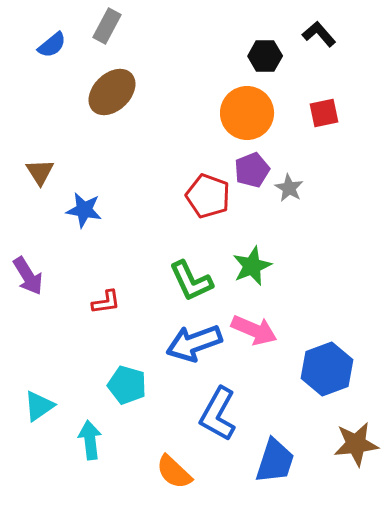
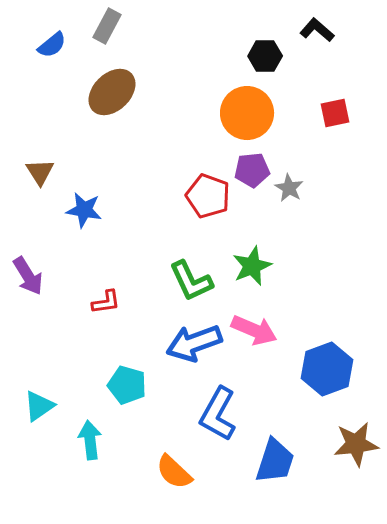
black L-shape: moved 2 px left, 4 px up; rotated 8 degrees counterclockwise
red square: moved 11 px right
purple pentagon: rotated 16 degrees clockwise
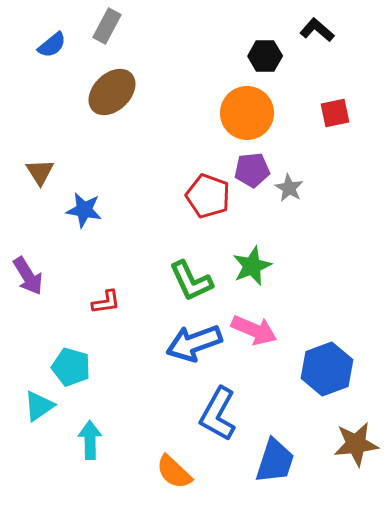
cyan pentagon: moved 56 px left, 18 px up
cyan arrow: rotated 6 degrees clockwise
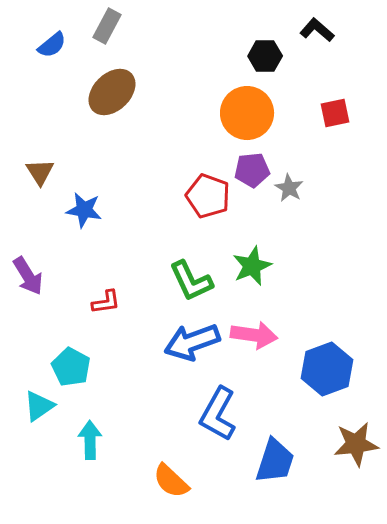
pink arrow: moved 5 px down; rotated 15 degrees counterclockwise
blue arrow: moved 2 px left, 1 px up
cyan pentagon: rotated 12 degrees clockwise
orange semicircle: moved 3 px left, 9 px down
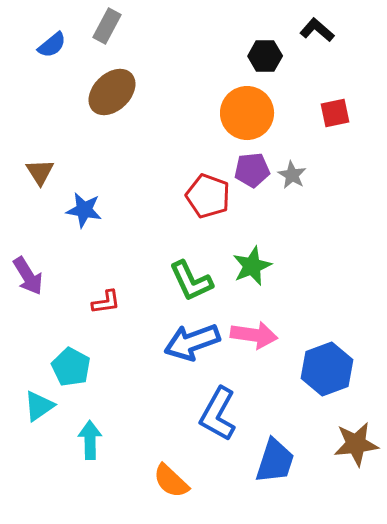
gray star: moved 3 px right, 13 px up
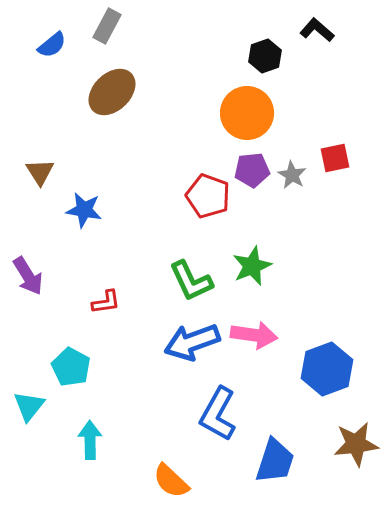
black hexagon: rotated 20 degrees counterclockwise
red square: moved 45 px down
cyan triangle: moved 10 px left; rotated 16 degrees counterclockwise
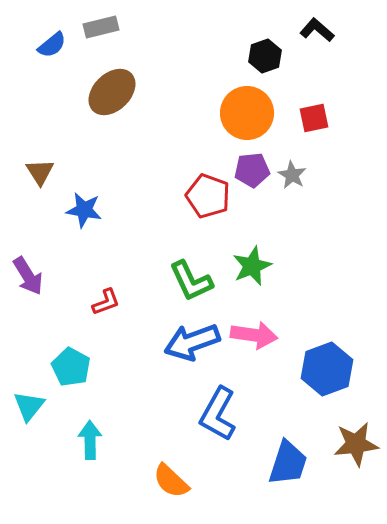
gray rectangle: moved 6 px left, 1 px down; rotated 48 degrees clockwise
red square: moved 21 px left, 40 px up
red L-shape: rotated 12 degrees counterclockwise
blue trapezoid: moved 13 px right, 2 px down
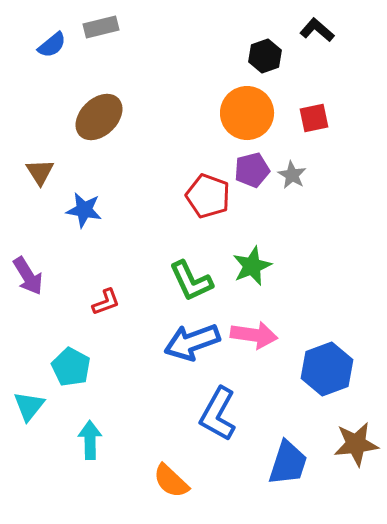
brown ellipse: moved 13 px left, 25 px down
purple pentagon: rotated 8 degrees counterclockwise
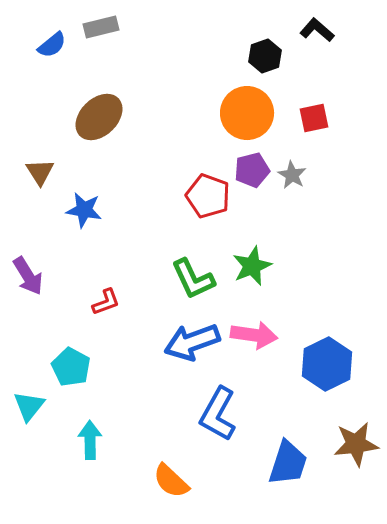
green L-shape: moved 2 px right, 2 px up
blue hexagon: moved 5 px up; rotated 6 degrees counterclockwise
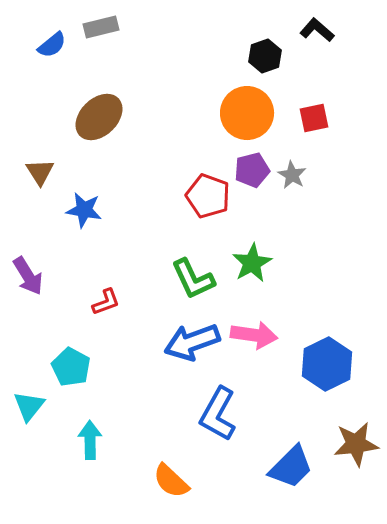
green star: moved 3 px up; rotated 6 degrees counterclockwise
blue trapezoid: moved 3 px right, 4 px down; rotated 27 degrees clockwise
